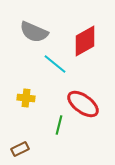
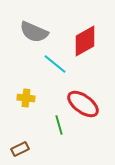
green line: rotated 30 degrees counterclockwise
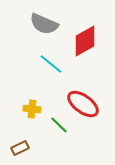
gray semicircle: moved 10 px right, 8 px up
cyan line: moved 4 px left
yellow cross: moved 6 px right, 11 px down
green line: rotated 30 degrees counterclockwise
brown rectangle: moved 1 px up
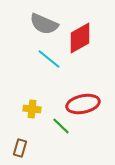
red diamond: moved 5 px left, 3 px up
cyan line: moved 2 px left, 5 px up
red ellipse: rotated 48 degrees counterclockwise
green line: moved 2 px right, 1 px down
brown rectangle: rotated 48 degrees counterclockwise
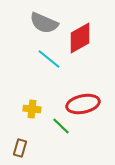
gray semicircle: moved 1 px up
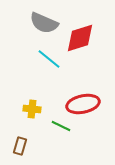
red diamond: rotated 12 degrees clockwise
green line: rotated 18 degrees counterclockwise
brown rectangle: moved 2 px up
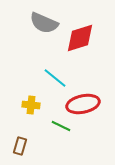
cyan line: moved 6 px right, 19 px down
yellow cross: moved 1 px left, 4 px up
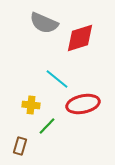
cyan line: moved 2 px right, 1 px down
green line: moved 14 px left; rotated 72 degrees counterclockwise
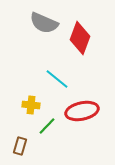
red diamond: rotated 52 degrees counterclockwise
red ellipse: moved 1 px left, 7 px down
